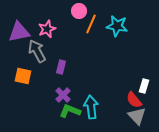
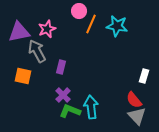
white rectangle: moved 10 px up
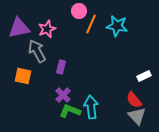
purple triangle: moved 4 px up
white rectangle: rotated 48 degrees clockwise
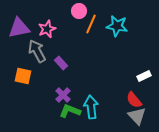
purple rectangle: moved 4 px up; rotated 56 degrees counterclockwise
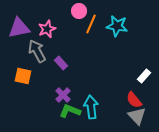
white rectangle: rotated 24 degrees counterclockwise
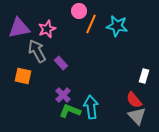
white rectangle: rotated 24 degrees counterclockwise
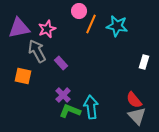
white rectangle: moved 14 px up
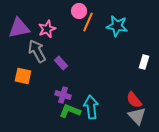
orange line: moved 3 px left, 2 px up
purple cross: rotated 28 degrees counterclockwise
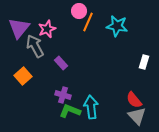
purple triangle: rotated 40 degrees counterclockwise
gray arrow: moved 2 px left, 5 px up
orange square: rotated 36 degrees clockwise
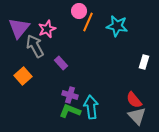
purple cross: moved 7 px right
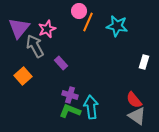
gray triangle: rotated 12 degrees counterclockwise
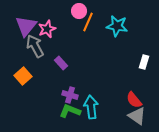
purple triangle: moved 7 px right, 2 px up
